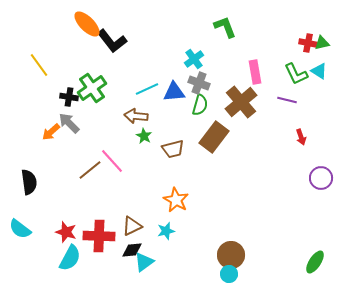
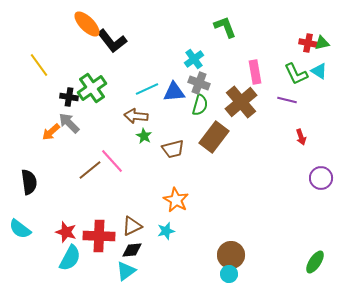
cyan triangle at (144, 262): moved 18 px left, 9 px down
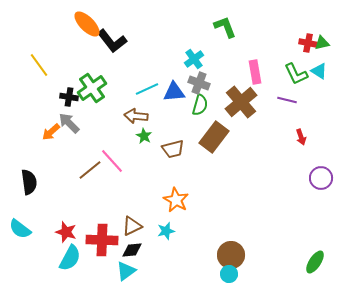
red cross at (99, 236): moved 3 px right, 4 px down
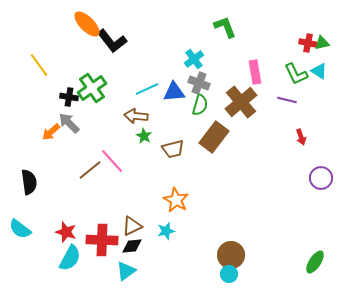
black diamond at (132, 250): moved 4 px up
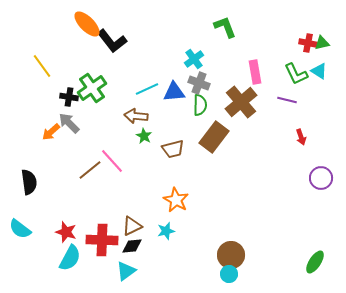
yellow line at (39, 65): moved 3 px right, 1 px down
green semicircle at (200, 105): rotated 15 degrees counterclockwise
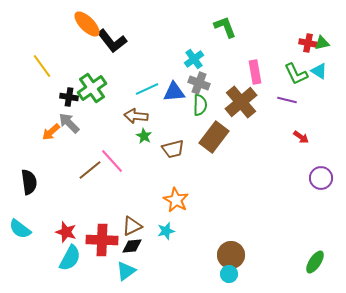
red arrow at (301, 137): rotated 35 degrees counterclockwise
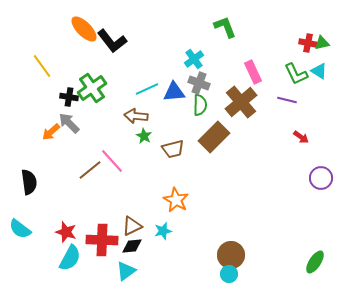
orange ellipse at (87, 24): moved 3 px left, 5 px down
pink rectangle at (255, 72): moved 2 px left; rotated 15 degrees counterclockwise
brown rectangle at (214, 137): rotated 8 degrees clockwise
cyan star at (166, 231): moved 3 px left
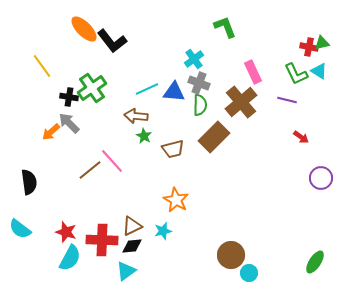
red cross at (308, 43): moved 1 px right, 4 px down
blue triangle at (174, 92): rotated 10 degrees clockwise
cyan circle at (229, 274): moved 20 px right, 1 px up
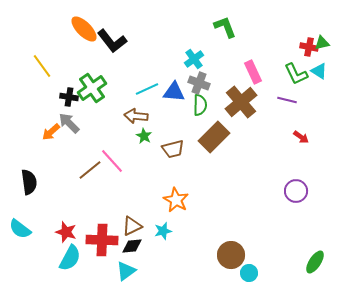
purple circle at (321, 178): moved 25 px left, 13 px down
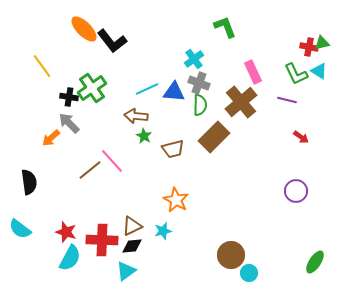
orange arrow at (51, 132): moved 6 px down
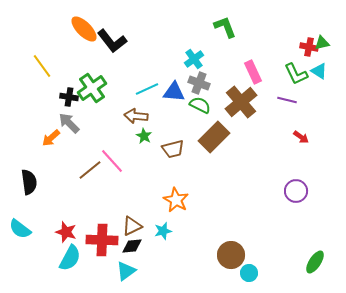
green semicircle at (200, 105): rotated 65 degrees counterclockwise
